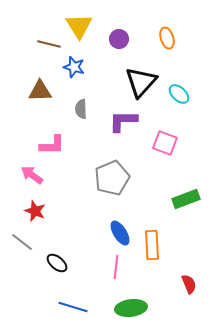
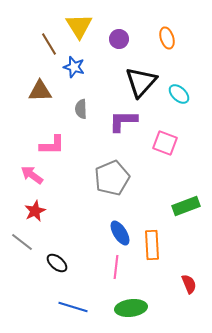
brown line: rotated 45 degrees clockwise
green rectangle: moved 7 px down
red star: rotated 25 degrees clockwise
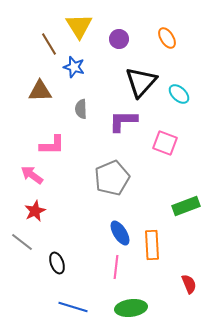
orange ellipse: rotated 15 degrees counterclockwise
black ellipse: rotated 30 degrees clockwise
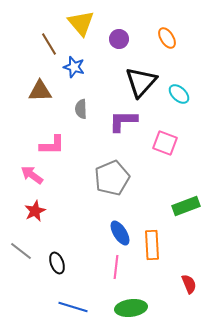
yellow triangle: moved 2 px right, 3 px up; rotated 8 degrees counterclockwise
gray line: moved 1 px left, 9 px down
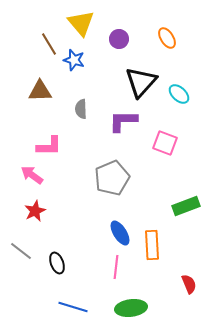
blue star: moved 7 px up
pink L-shape: moved 3 px left, 1 px down
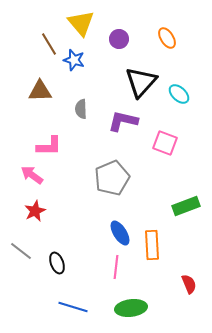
purple L-shape: rotated 12 degrees clockwise
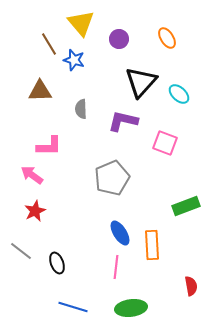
red semicircle: moved 2 px right, 2 px down; rotated 12 degrees clockwise
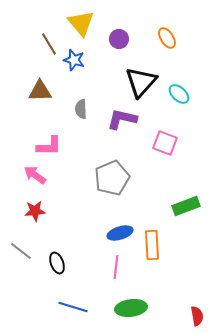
purple L-shape: moved 1 px left, 2 px up
pink arrow: moved 3 px right
red star: rotated 20 degrees clockwise
blue ellipse: rotated 75 degrees counterclockwise
red semicircle: moved 6 px right, 30 px down
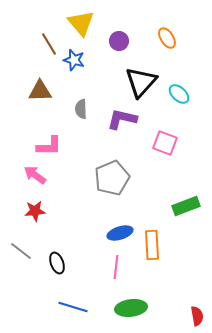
purple circle: moved 2 px down
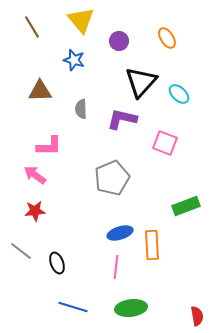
yellow triangle: moved 3 px up
brown line: moved 17 px left, 17 px up
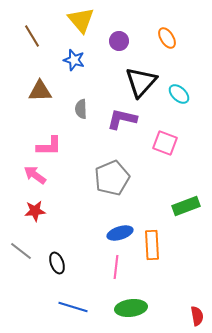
brown line: moved 9 px down
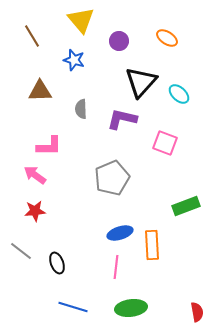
orange ellipse: rotated 25 degrees counterclockwise
red semicircle: moved 4 px up
